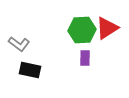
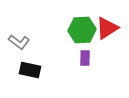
gray L-shape: moved 2 px up
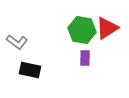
green hexagon: rotated 12 degrees clockwise
gray L-shape: moved 2 px left
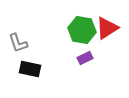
gray L-shape: moved 1 px right, 1 px down; rotated 35 degrees clockwise
purple rectangle: rotated 63 degrees clockwise
black rectangle: moved 1 px up
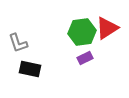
green hexagon: moved 2 px down; rotated 16 degrees counterclockwise
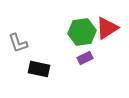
black rectangle: moved 9 px right
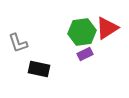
purple rectangle: moved 4 px up
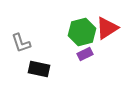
green hexagon: rotated 8 degrees counterclockwise
gray L-shape: moved 3 px right
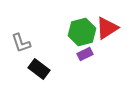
black rectangle: rotated 25 degrees clockwise
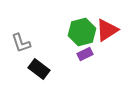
red triangle: moved 2 px down
